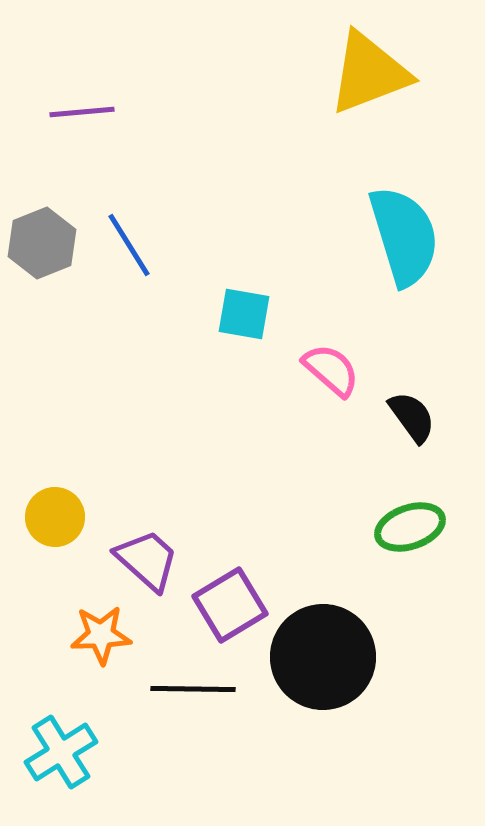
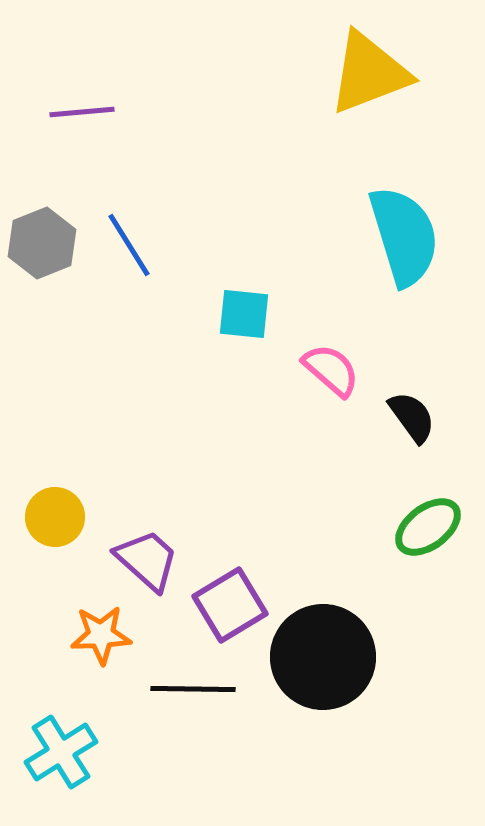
cyan square: rotated 4 degrees counterclockwise
green ellipse: moved 18 px right; rotated 18 degrees counterclockwise
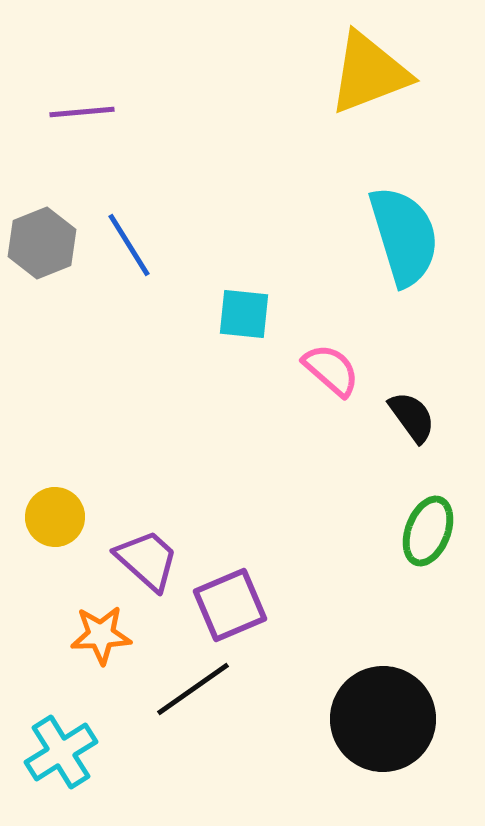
green ellipse: moved 4 px down; rotated 32 degrees counterclockwise
purple square: rotated 8 degrees clockwise
black circle: moved 60 px right, 62 px down
black line: rotated 36 degrees counterclockwise
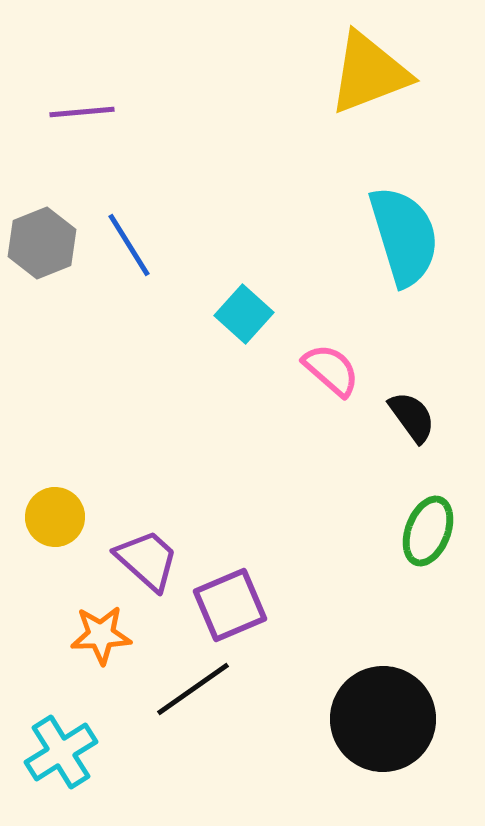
cyan square: rotated 36 degrees clockwise
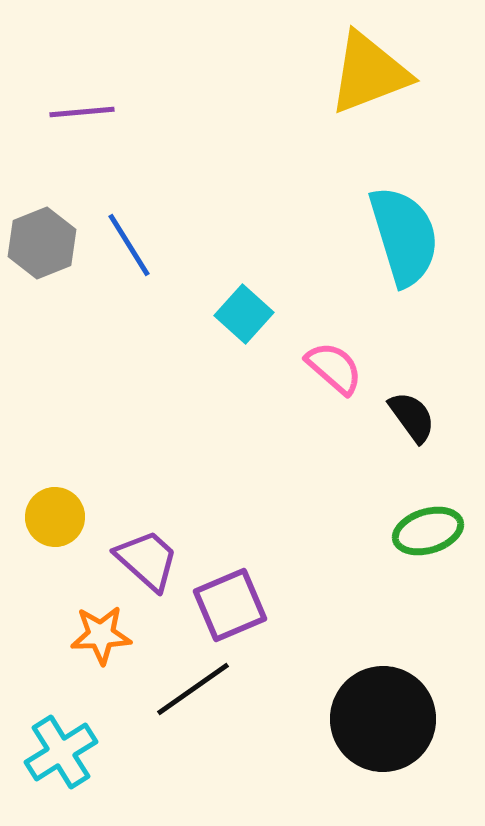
pink semicircle: moved 3 px right, 2 px up
green ellipse: rotated 52 degrees clockwise
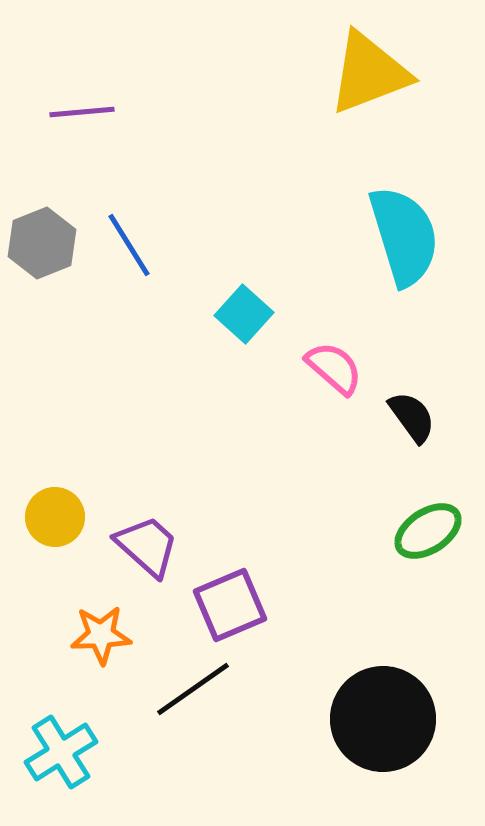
green ellipse: rotated 16 degrees counterclockwise
purple trapezoid: moved 14 px up
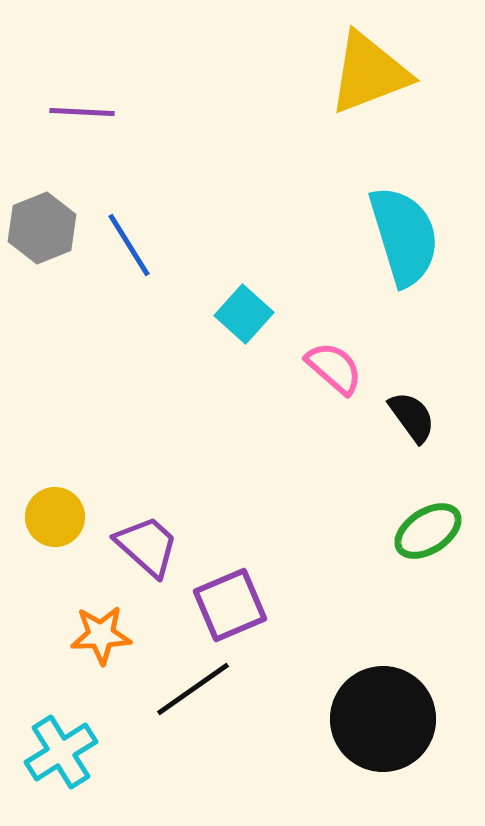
purple line: rotated 8 degrees clockwise
gray hexagon: moved 15 px up
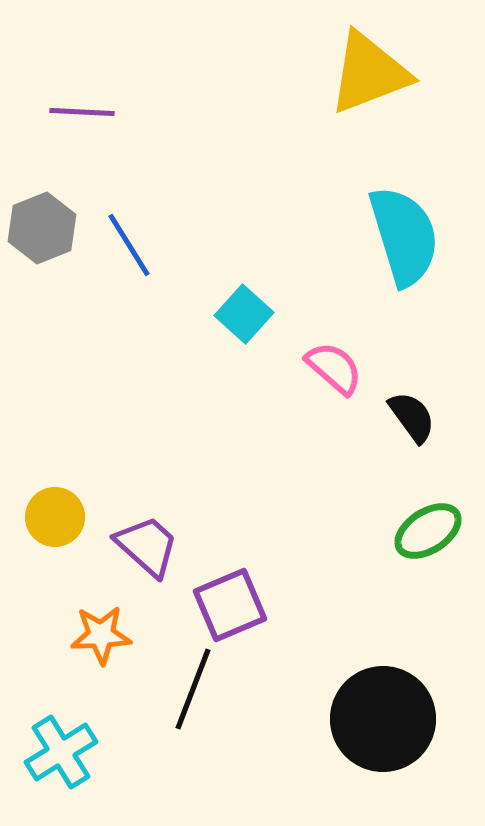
black line: rotated 34 degrees counterclockwise
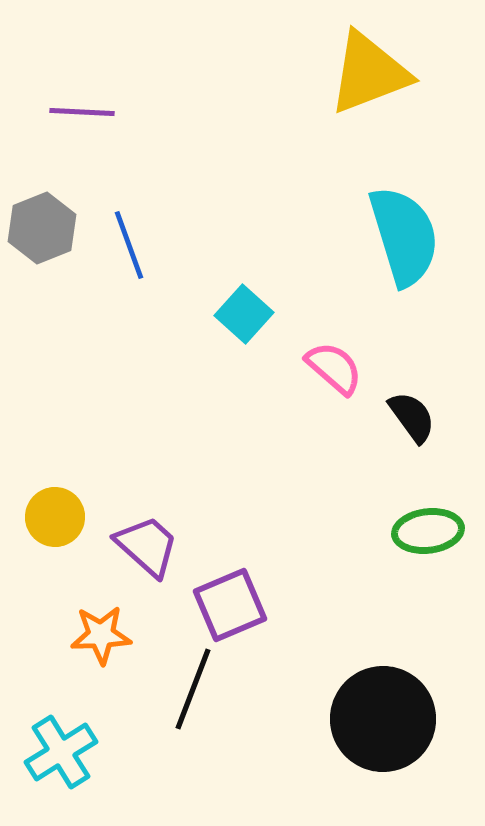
blue line: rotated 12 degrees clockwise
green ellipse: rotated 26 degrees clockwise
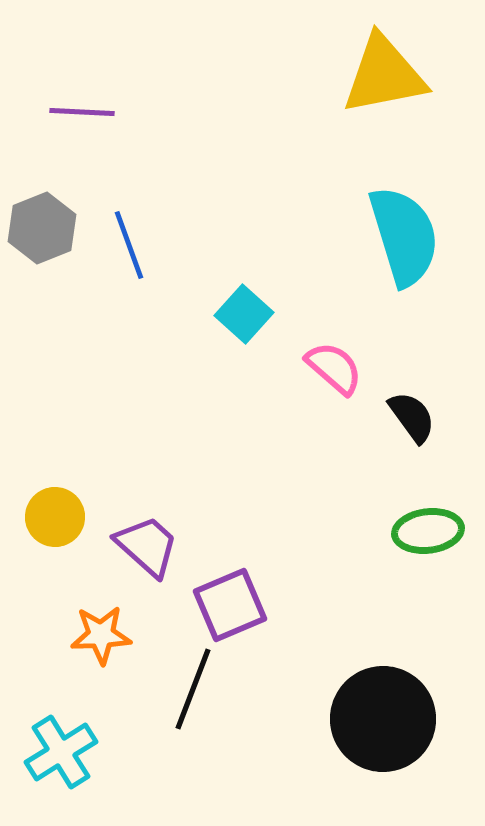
yellow triangle: moved 15 px right, 2 px down; rotated 10 degrees clockwise
